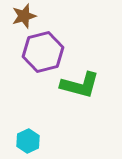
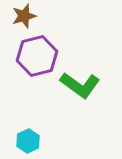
purple hexagon: moved 6 px left, 4 px down
green L-shape: rotated 21 degrees clockwise
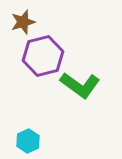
brown star: moved 1 px left, 6 px down
purple hexagon: moved 6 px right
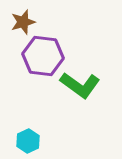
purple hexagon: rotated 21 degrees clockwise
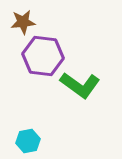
brown star: rotated 10 degrees clockwise
cyan hexagon: rotated 15 degrees clockwise
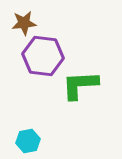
brown star: moved 1 px right, 1 px down
green L-shape: rotated 141 degrees clockwise
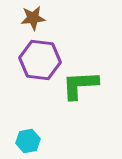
brown star: moved 9 px right, 5 px up
purple hexagon: moved 3 px left, 4 px down
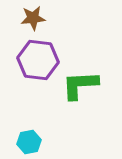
purple hexagon: moved 2 px left
cyan hexagon: moved 1 px right, 1 px down
